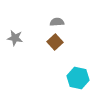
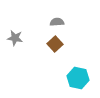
brown square: moved 2 px down
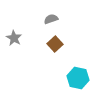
gray semicircle: moved 6 px left, 3 px up; rotated 16 degrees counterclockwise
gray star: moved 1 px left; rotated 21 degrees clockwise
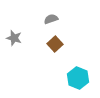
gray star: rotated 14 degrees counterclockwise
cyan hexagon: rotated 10 degrees clockwise
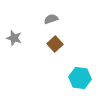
cyan hexagon: moved 2 px right; rotated 15 degrees counterclockwise
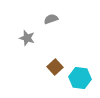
gray star: moved 13 px right
brown square: moved 23 px down
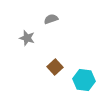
cyan hexagon: moved 4 px right, 2 px down
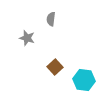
gray semicircle: rotated 64 degrees counterclockwise
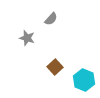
gray semicircle: rotated 144 degrees counterclockwise
cyan hexagon: rotated 15 degrees clockwise
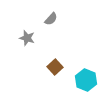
cyan hexagon: moved 2 px right
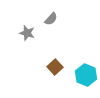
gray star: moved 5 px up
cyan hexagon: moved 5 px up
